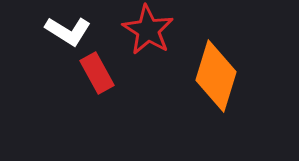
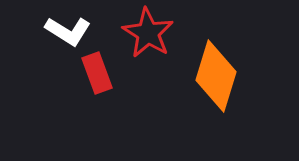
red star: moved 3 px down
red rectangle: rotated 9 degrees clockwise
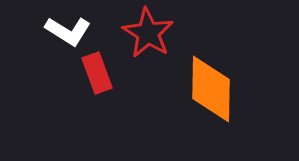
orange diamond: moved 5 px left, 13 px down; rotated 16 degrees counterclockwise
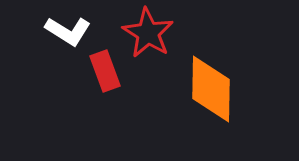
red rectangle: moved 8 px right, 2 px up
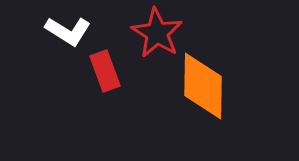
red star: moved 9 px right
orange diamond: moved 8 px left, 3 px up
